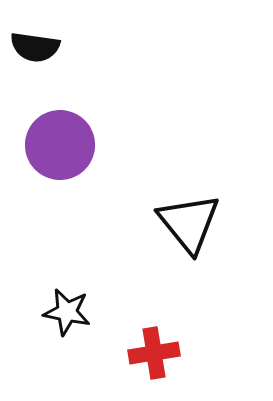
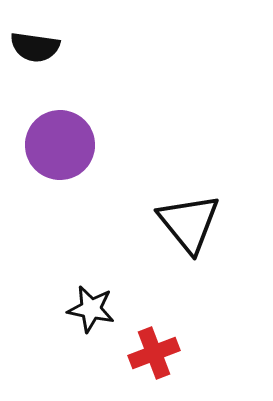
black star: moved 24 px right, 3 px up
red cross: rotated 12 degrees counterclockwise
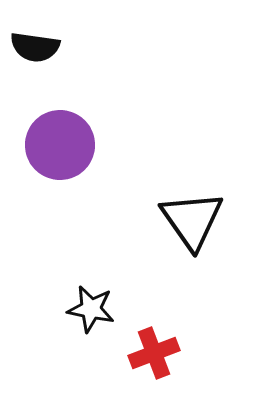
black triangle: moved 3 px right, 3 px up; rotated 4 degrees clockwise
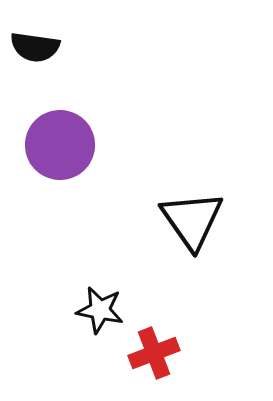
black star: moved 9 px right, 1 px down
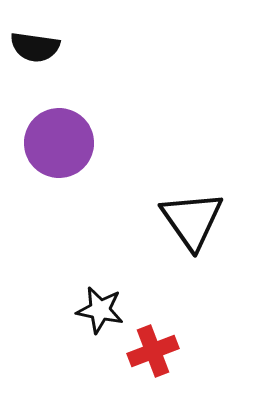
purple circle: moved 1 px left, 2 px up
red cross: moved 1 px left, 2 px up
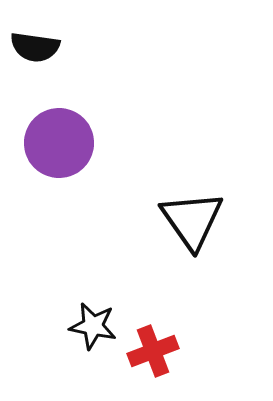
black star: moved 7 px left, 16 px down
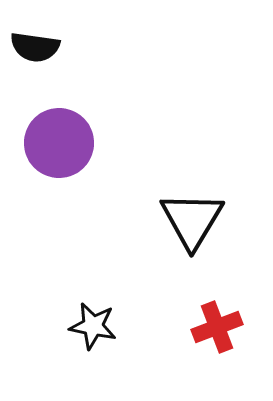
black triangle: rotated 6 degrees clockwise
red cross: moved 64 px right, 24 px up
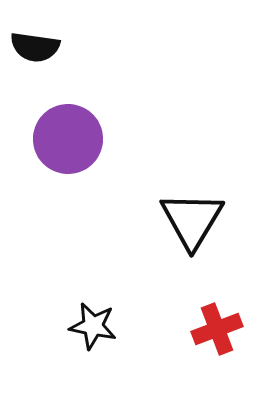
purple circle: moved 9 px right, 4 px up
red cross: moved 2 px down
